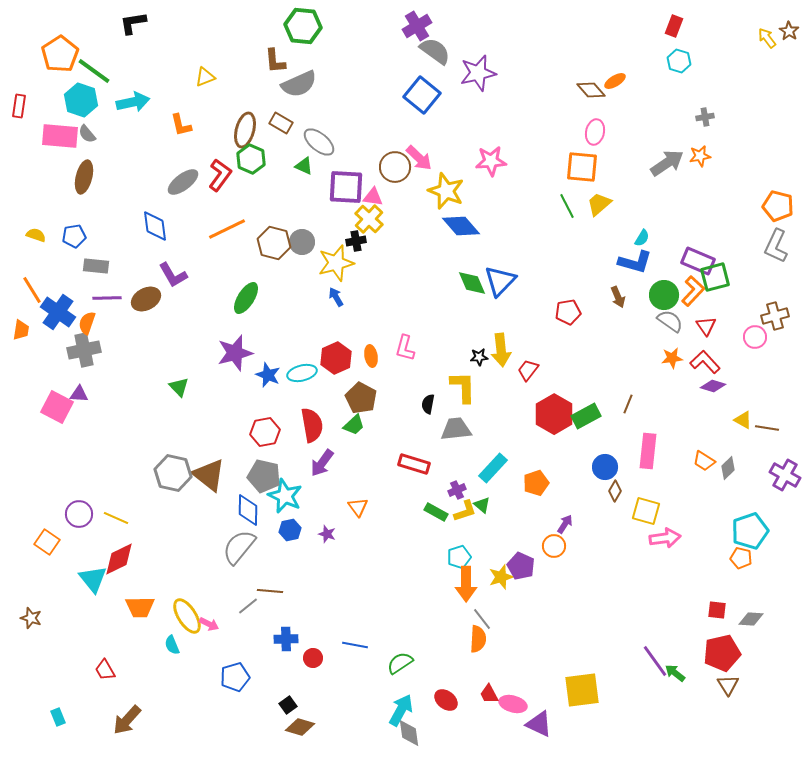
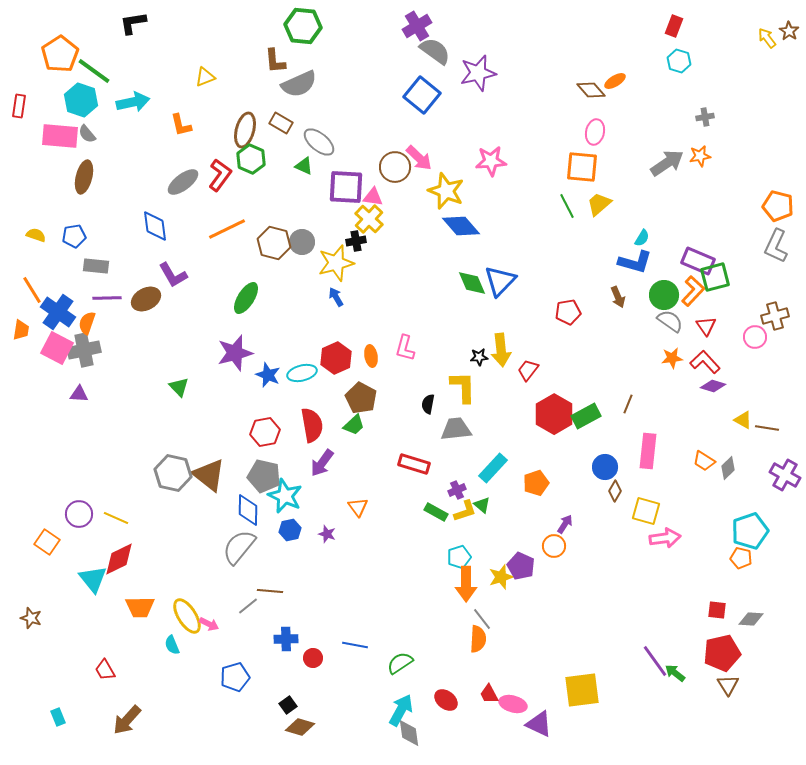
pink square at (57, 407): moved 59 px up
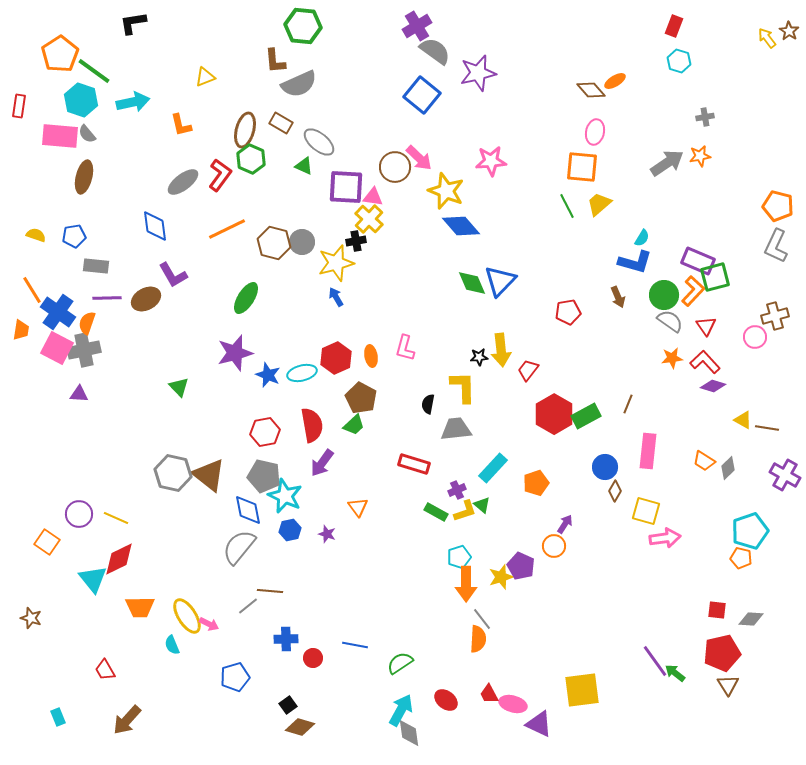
blue diamond at (248, 510): rotated 12 degrees counterclockwise
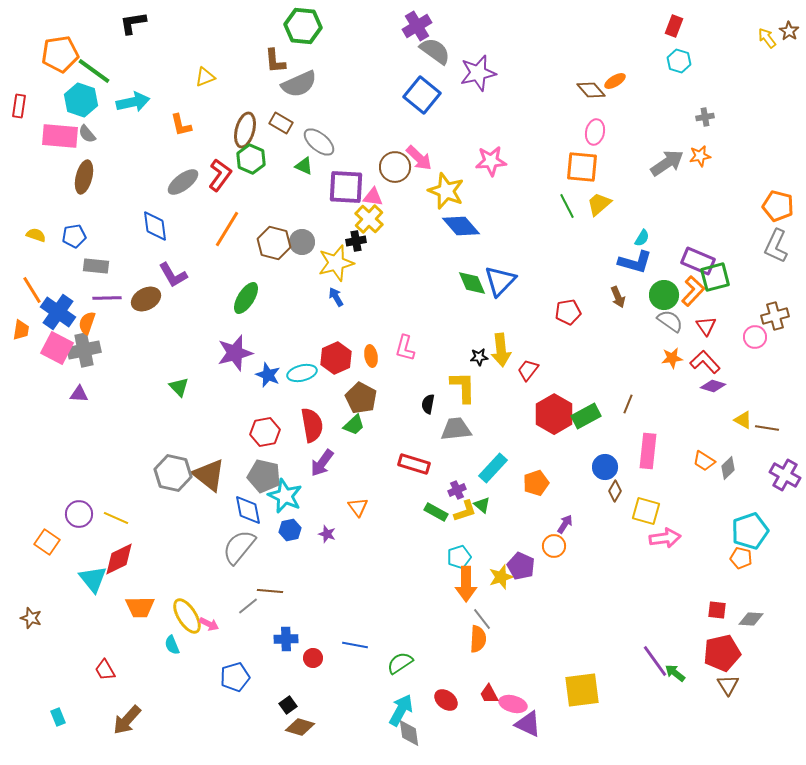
orange pentagon at (60, 54): rotated 24 degrees clockwise
orange line at (227, 229): rotated 33 degrees counterclockwise
purple triangle at (539, 724): moved 11 px left
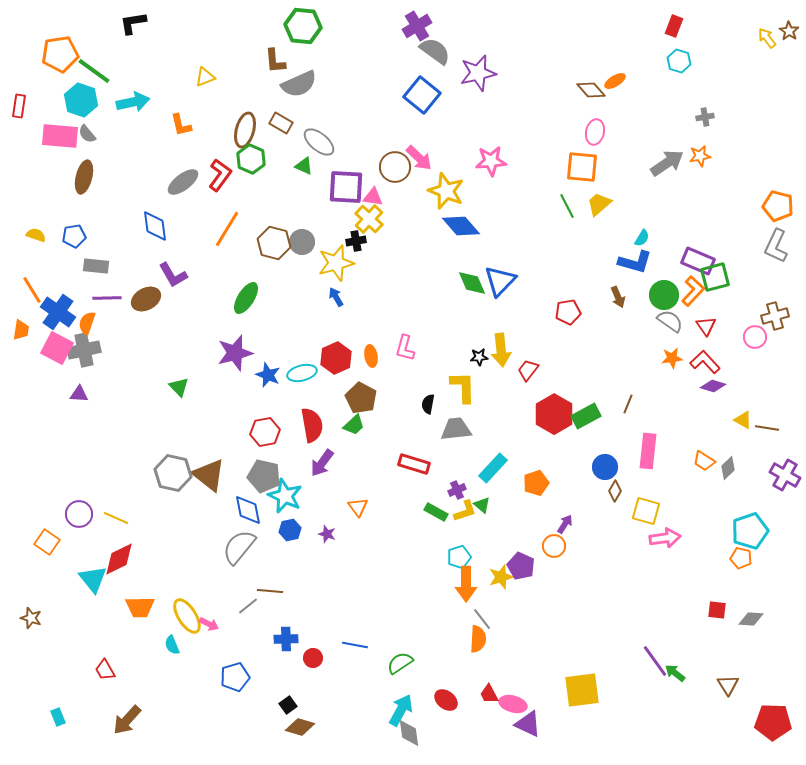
red pentagon at (722, 653): moved 51 px right, 69 px down; rotated 15 degrees clockwise
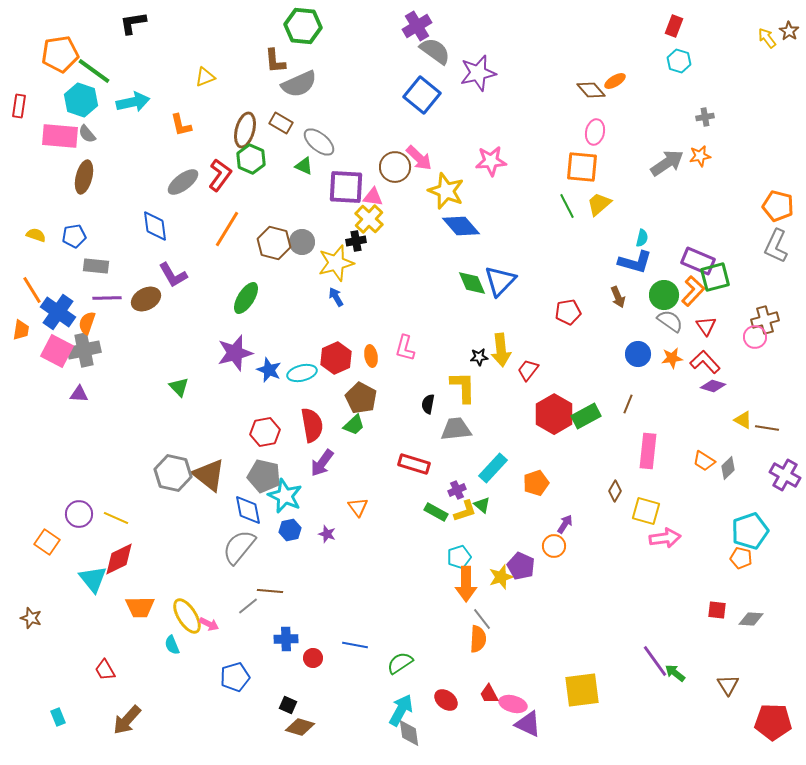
cyan semicircle at (642, 238): rotated 18 degrees counterclockwise
brown cross at (775, 316): moved 10 px left, 4 px down
pink square at (57, 348): moved 3 px down
blue star at (268, 375): moved 1 px right, 5 px up
blue circle at (605, 467): moved 33 px right, 113 px up
black square at (288, 705): rotated 30 degrees counterclockwise
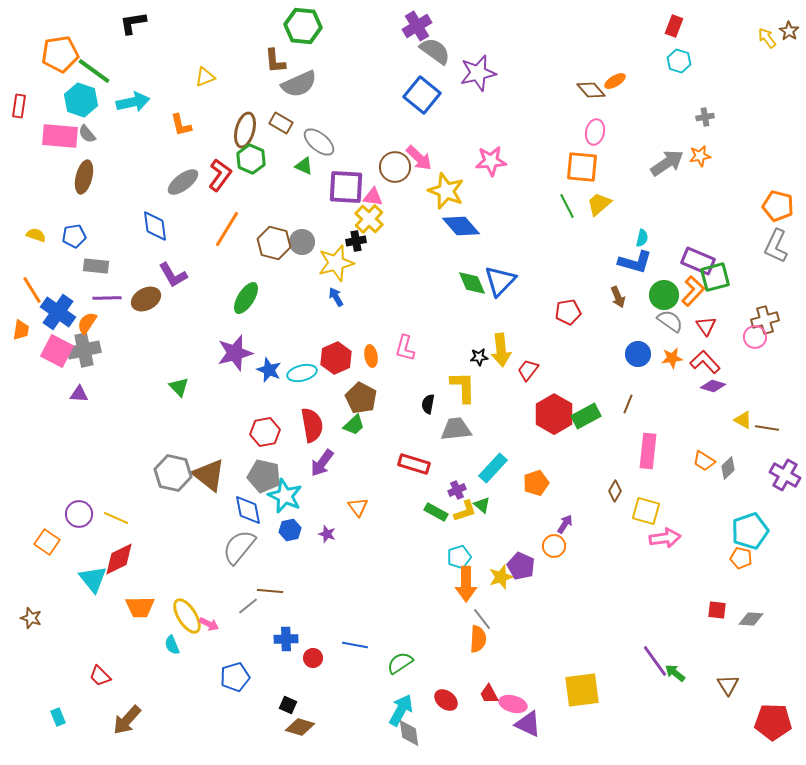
orange semicircle at (87, 323): rotated 15 degrees clockwise
red trapezoid at (105, 670): moved 5 px left, 6 px down; rotated 15 degrees counterclockwise
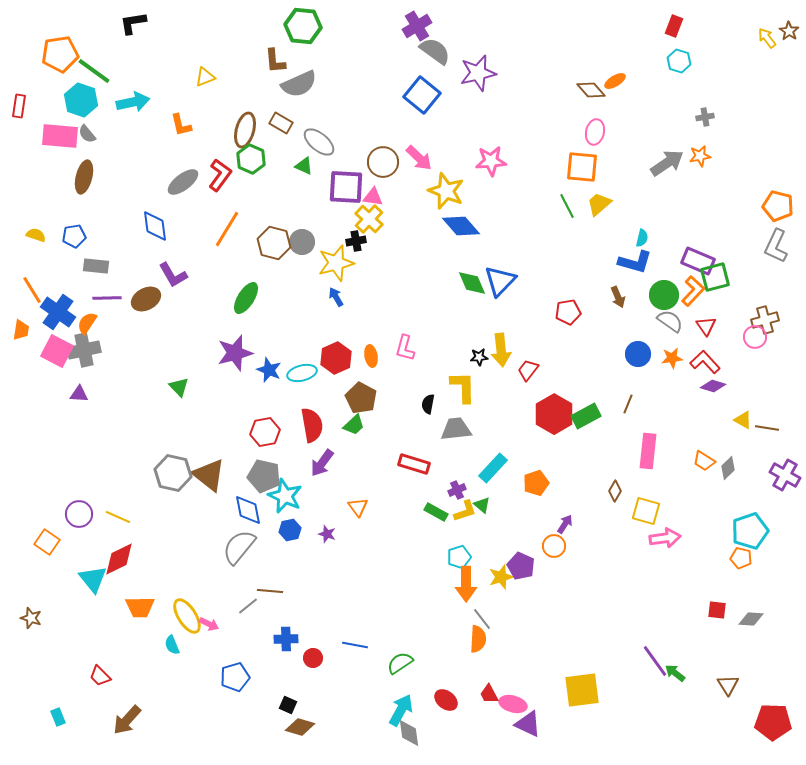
brown circle at (395, 167): moved 12 px left, 5 px up
yellow line at (116, 518): moved 2 px right, 1 px up
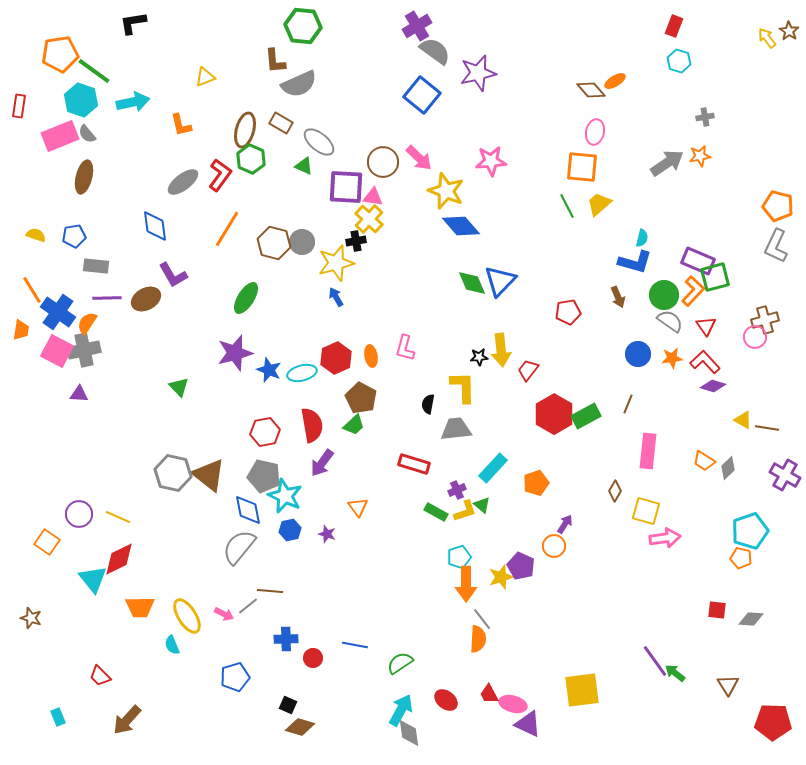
pink rectangle at (60, 136): rotated 27 degrees counterclockwise
pink arrow at (209, 624): moved 15 px right, 10 px up
